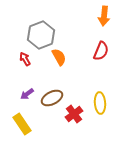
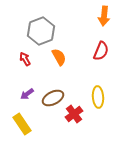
gray hexagon: moved 4 px up
brown ellipse: moved 1 px right
yellow ellipse: moved 2 px left, 6 px up
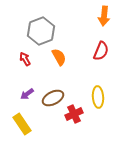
red cross: rotated 12 degrees clockwise
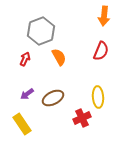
red arrow: rotated 56 degrees clockwise
red cross: moved 8 px right, 4 px down
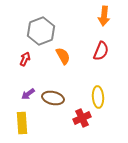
orange semicircle: moved 4 px right, 1 px up
purple arrow: moved 1 px right
brown ellipse: rotated 40 degrees clockwise
yellow rectangle: moved 1 px up; rotated 30 degrees clockwise
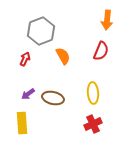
orange arrow: moved 3 px right, 4 px down
yellow ellipse: moved 5 px left, 4 px up
red cross: moved 11 px right, 6 px down
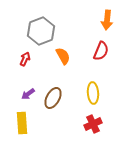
brown ellipse: rotated 75 degrees counterclockwise
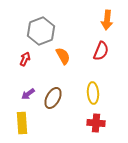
red cross: moved 3 px right, 1 px up; rotated 30 degrees clockwise
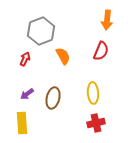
purple arrow: moved 1 px left
brown ellipse: rotated 15 degrees counterclockwise
red cross: rotated 18 degrees counterclockwise
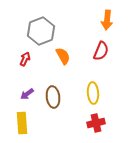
brown ellipse: moved 1 px up; rotated 20 degrees counterclockwise
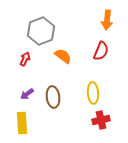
orange semicircle: rotated 24 degrees counterclockwise
red cross: moved 5 px right, 3 px up
